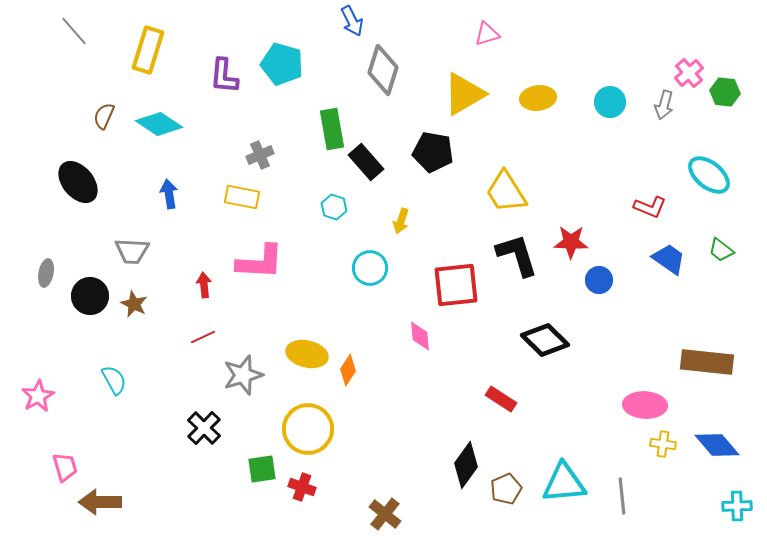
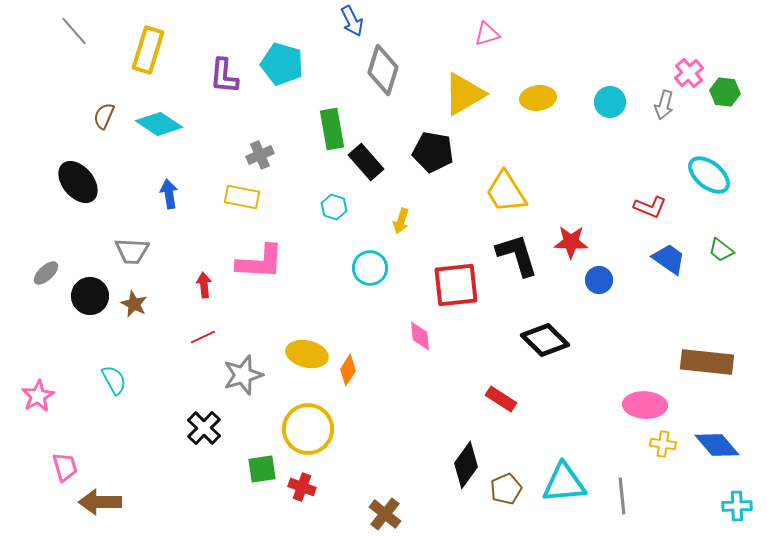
gray ellipse at (46, 273): rotated 36 degrees clockwise
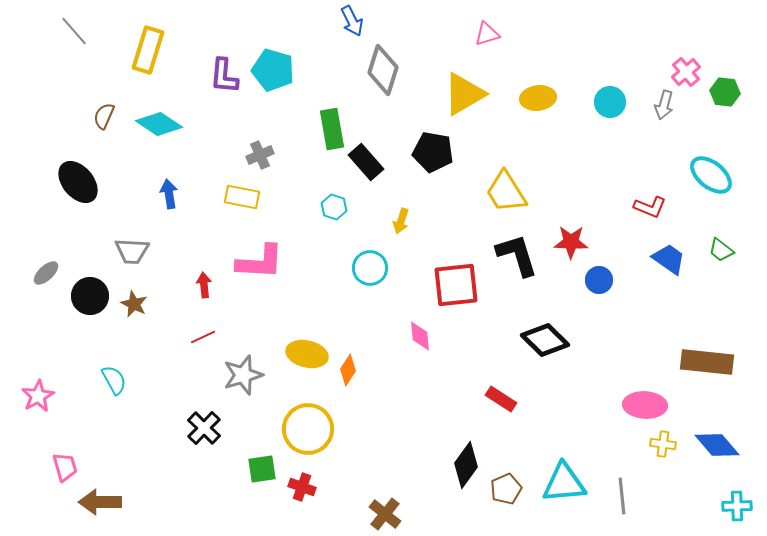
cyan pentagon at (282, 64): moved 9 px left, 6 px down
pink cross at (689, 73): moved 3 px left, 1 px up
cyan ellipse at (709, 175): moved 2 px right
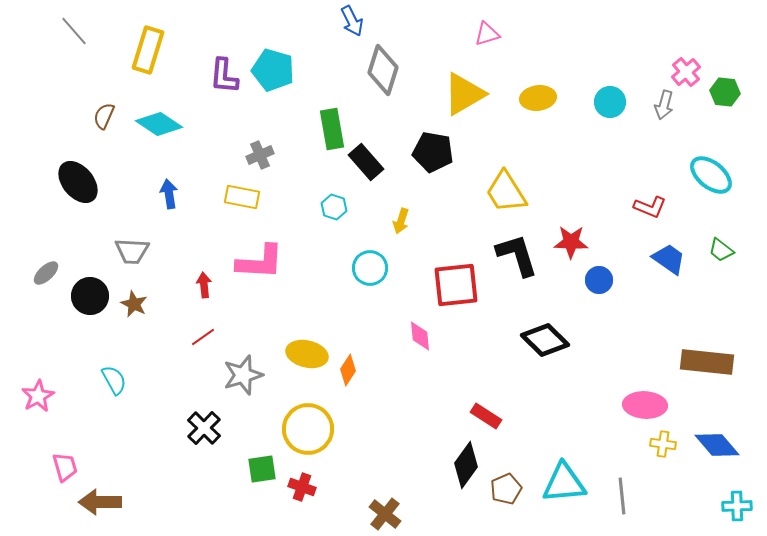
red line at (203, 337): rotated 10 degrees counterclockwise
red rectangle at (501, 399): moved 15 px left, 17 px down
